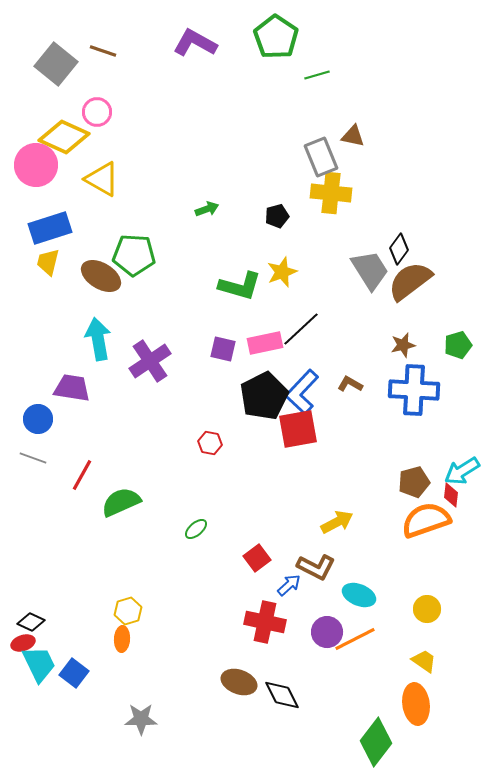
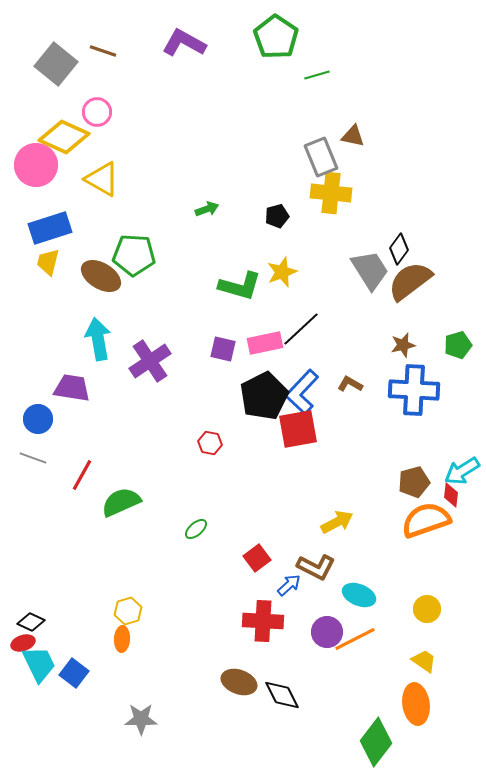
purple L-shape at (195, 43): moved 11 px left
red cross at (265, 622): moved 2 px left, 1 px up; rotated 9 degrees counterclockwise
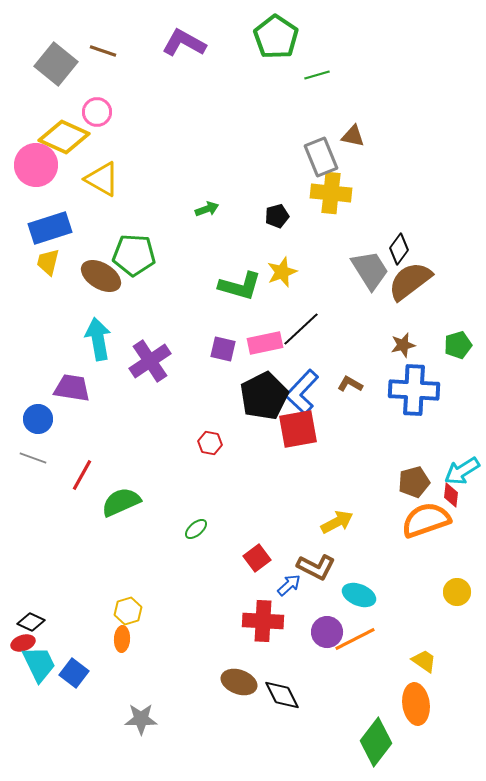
yellow circle at (427, 609): moved 30 px right, 17 px up
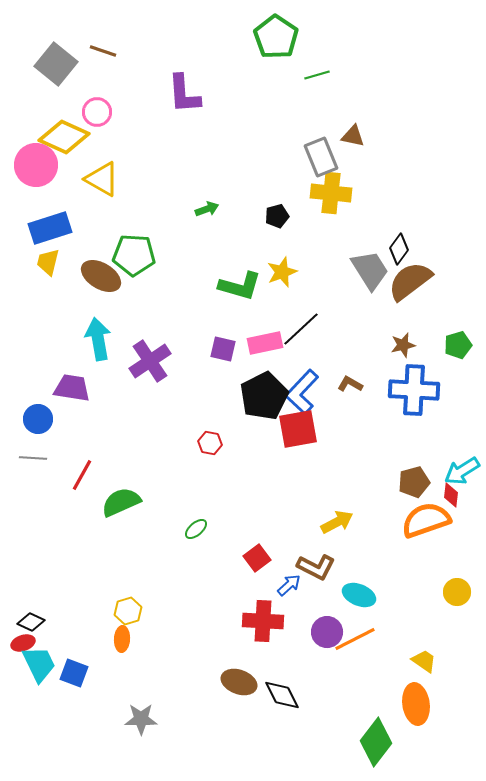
purple L-shape at (184, 43): moved 51 px down; rotated 123 degrees counterclockwise
gray line at (33, 458): rotated 16 degrees counterclockwise
blue square at (74, 673): rotated 16 degrees counterclockwise
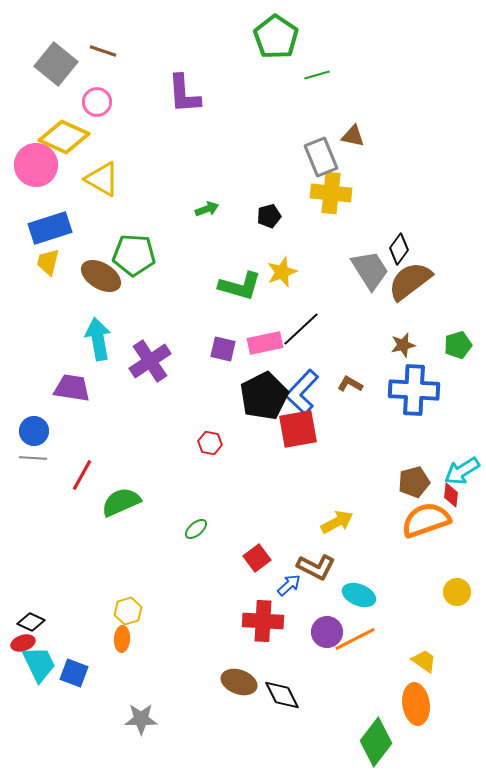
pink circle at (97, 112): moved 10 px up
black pentagon at (277, 216): moved 8 px left
blue circle at (38, 419): moved 4 px left, 12 px down
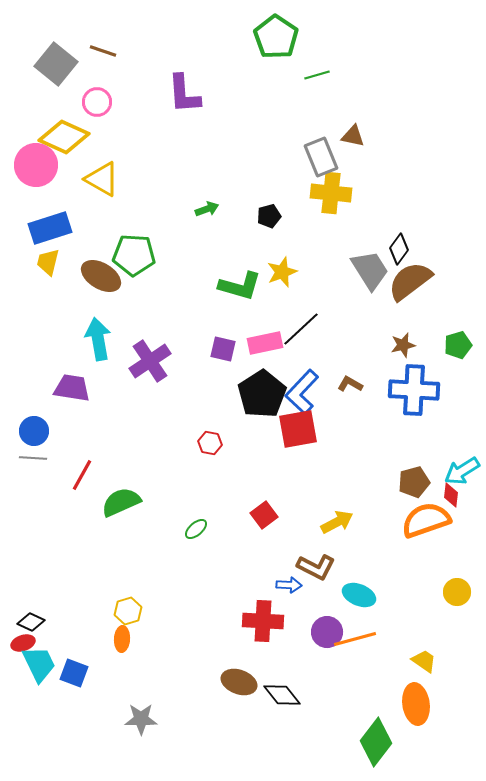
black pentagon at (264, 396): moved 2 px left, 2 px up; rotated 6 degrees counterclockwise
red square at (257, 558): moved 7 px right, 43 px up
blue arrow at (289, 585): rotated 45 degrees clockwise
orange line at (355, 639): rotated 12 degrees clockwise
black diamond at (282, 695): rotated 12 degrees counterclockwise
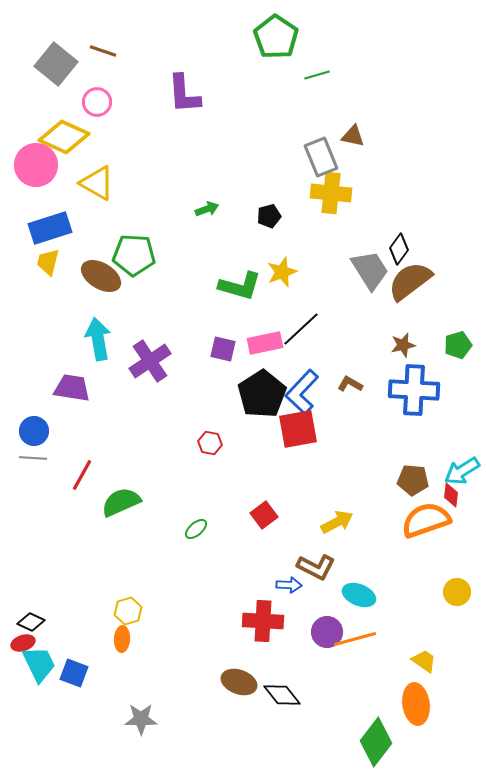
yellow triangle at (102, 179): moved 5 px left, 4 px down
brown pentagon at (414, 482): moved 1 px left, 2 px up; rotated 20 degrees clockwise
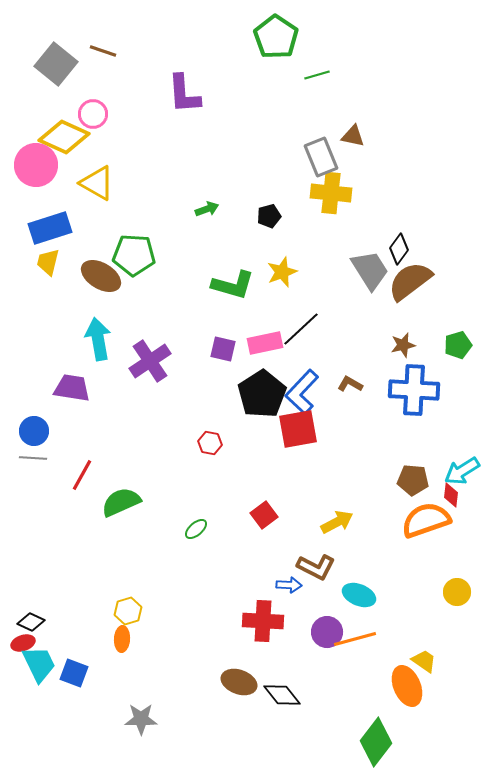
pink circle at (97, 102): moved 4 px left, 12 px down
green L-shape at (240, 286): moved 7 px left, 1 px up
orange ellipse at (416, 704): moved 9 px left, 18 px up; rotated 15 degrees counterclockwise
